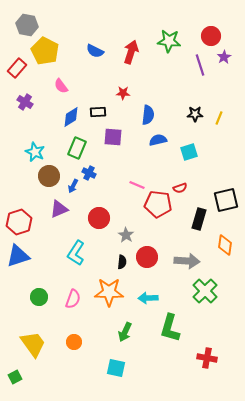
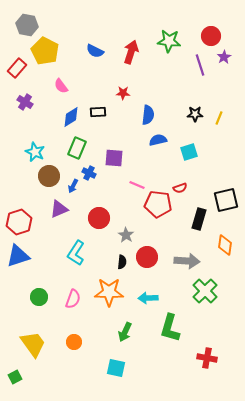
purple square at (113, 137): moved 1 px right, 21 px down
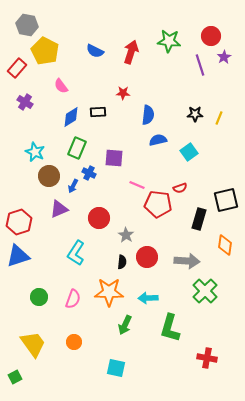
cyan square at (189, 152): rotated 18 degrees counterclockwise
green arrow at (125, 332): moved 7 px up
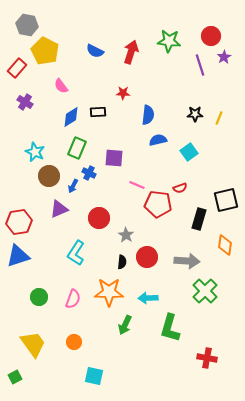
red hexagon at (19, 222): rotated 10 degrees clockwise
cyan square at (116, 368): moved 22 px left, 8 px down
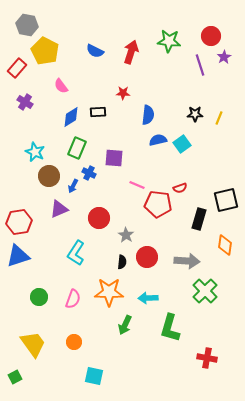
cyan square at (189, 152): moved 7 px left, 8 px up
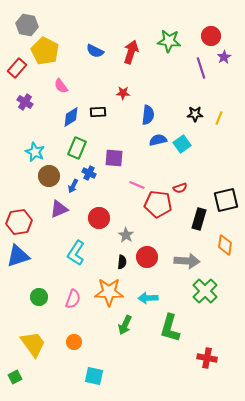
purple line at (200, 65): moved 1 px right, 3 px down
